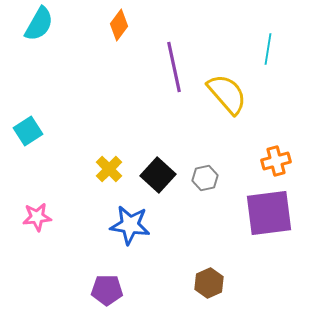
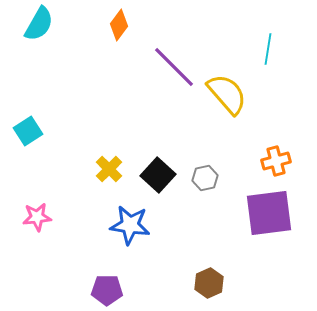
purple line: rotated 33 degrees counterclockwise
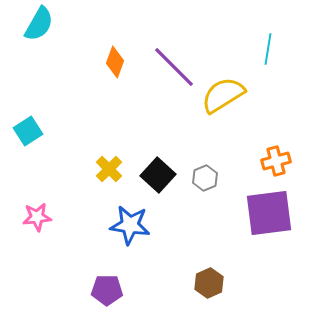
orange diamond: moved 4 px left, 37 px down; rotated 16 degrees counterclockwise
yellow semicircle: moved 4 px left, 1 px down; rotated 81 degrees counterclockwise
gray hexagon: rotated 10 degrees counterclockwise
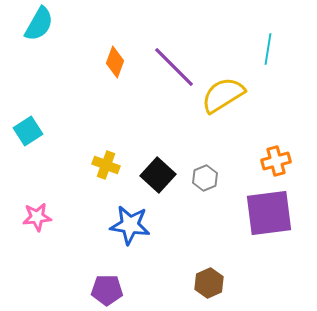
yellow cross: moved 3 px left, 4 px up; rotated 24 degrees counterclockwise
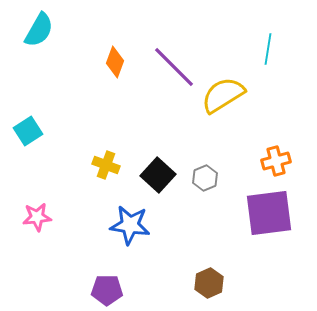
cyan semicircle: moved 6 px down
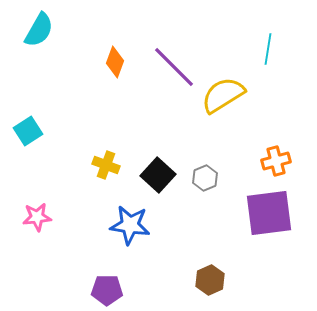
brown hexagon: moved 1 px right, 3 px up
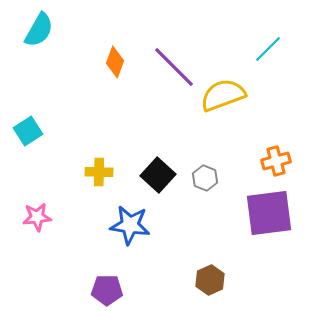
cyan line: rotated 36 degrees clockwise
yellow semicircle: rotated 12 degrees clockwise
yellow cross: moved 7 px left, 7 px down; rotated 20 degrees counterclockwise
gray hexagon: rotated 15 degrees counterclockwise
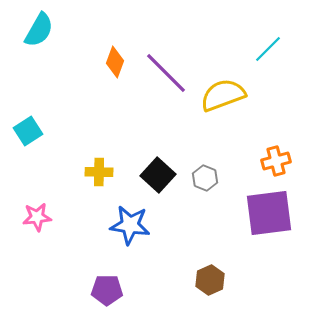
purple line: moved 8 px left, 6 px down
